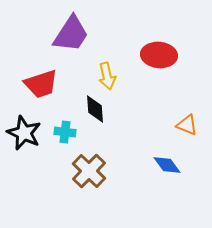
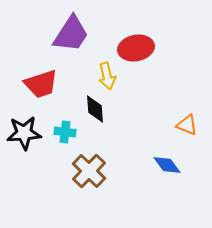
red ellipse: moved 23 px left, 7 px up; rotated 16 degrees counterclockwise
black star: rotated 28 degrees counterclockwise
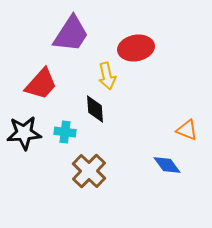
red trapezoid: rotated 30 degrees counterclockwise
orange triangle: moved 5 px down
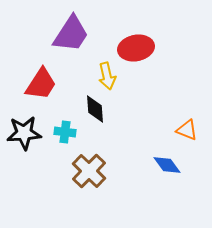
red trapezoid: rotated 9 degrees counterclockwise
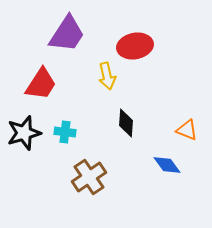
purple trapezoid: moved 4 px left
red ellipse: moved 1 px left, 2 px up
black diamond: moved 31 px right, 14 px down; rotated 8 degrees clockwise
black star: rotated 12 degrees counterclockwise
brown cross: moved 6 px down; rotated 12 degrees clockwise
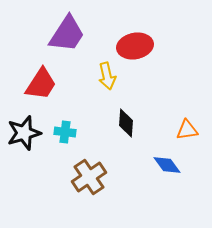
orange triangle: rotated 30 degrees counterclockwise
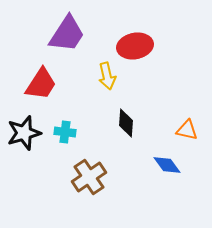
orange triangle: rotated 20 degrees clockwise
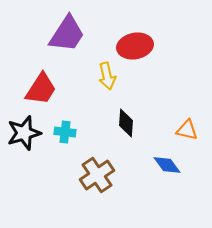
red trapezoid: moved 5 px down
brown cross: moved 8 px right, 2 px up
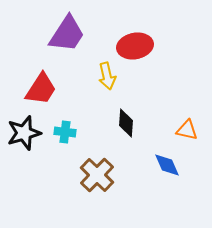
blue diamond: rotated 12 degrees clockwise
brown cross: rotated 12 degrees counterclockwise
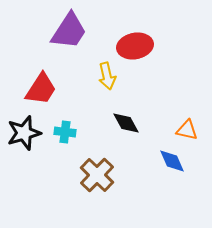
purple trapezoid: moved 2 px right, 3 px up
black diamond: rotated 32 degrees counterclockwise
blue diamond: moved 5 px right, 4 px up
